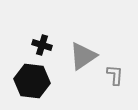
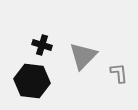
gray triangle: rotated 12 degrees counterclockwise
gray L-shape: moved 4 px right, 2 px up; rotated 10 degrees counterclockwise
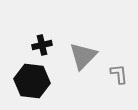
black cross: rotated 30 degrees counterclockwise
gray L-shape: moved 1 px down
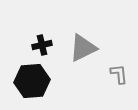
gray triangle: moved 8 px up; rotated 20 degrees clockwise
black hexagon: rotated 12 degrees counterclockwise
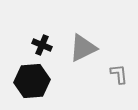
black cross: rotated 36 degrees clockwise
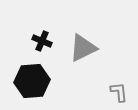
black cross: moved 4 px up
gray L-shape: moved 18 px down
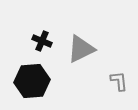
gray triangle: moved 2 px left, 1 px down
gray L-shape: moved 11 px up
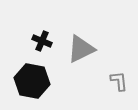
black hexagon: rotated 16 degrees clockwise
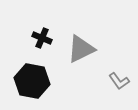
black cross: moved 3 px up
gray L-shape: rotated 150 degrees clockwise
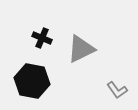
gray L-shape: moved 2 px left, 9 px down
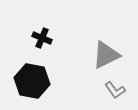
gray triangle: moved 25 px right, 6 px down
gray L-shape: moved 2 px left
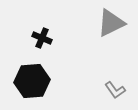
gray triangle: moved 5 px right, 32 px up
black hexagon: rotated 16 degrees counterclockwise
